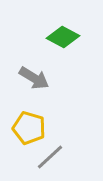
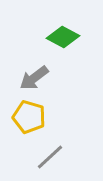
gray arrow: rotated 112 degrees clockwise
yellow pentagon: moved 11 px up
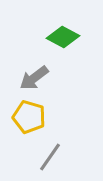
gray line: rotated 12 degrees counterclockwise
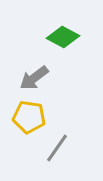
yellow pentagon: rotated 8 degrees counterclockwise
gray line: moved 7 px right, 9 px up
